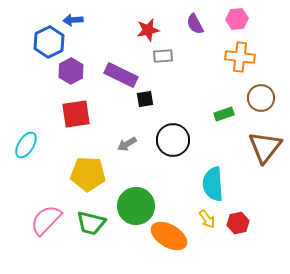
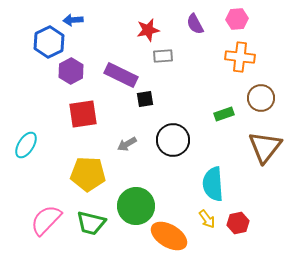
red square: moved 7 px right
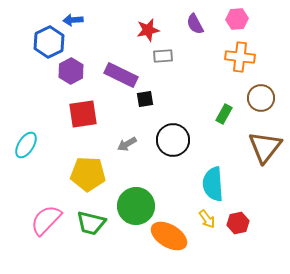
green rectangle: rotated 42 degrees counterclockwise
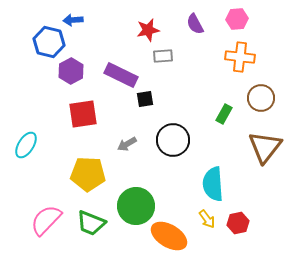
blue hexagon: rotated 20 degrees counterclockwise
green trapezoid: rotated 8 degrees clockwise
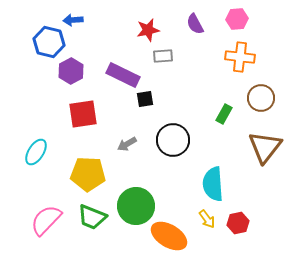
purple rectangle: moved 2 px right
cyan ellipse: moved 10 px right, 7 px down
green trapezoid: moved 1 px right, 6 px up
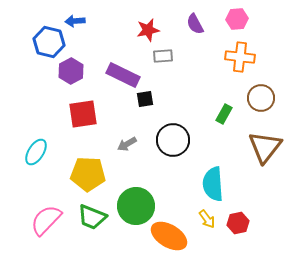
blue arrow: moved 2 px right, 1 px down
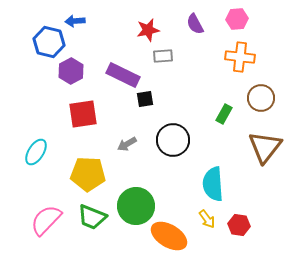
red hexagon: moved 1 px right, 2 px down; rotated 20 degrees clockwise
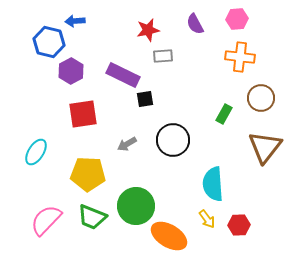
red hexagon: rotated 10 degrees counterclockwise
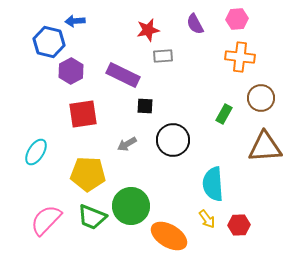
black square: moved 7 px down; rotated 12 degrees clockwise
brown triangle: rotated 48 degrees clockwise
green circle: moved 5 px left
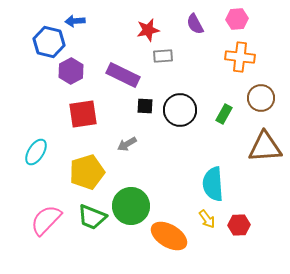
black circle: moved 7 px right, 30 px up
yellow pentagon: moved 1 px left, 2 px up; rotated 20 degrees counterclockwise
